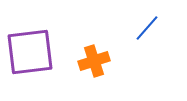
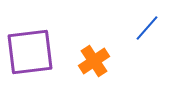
orange cross: rotated 16 degrees counterclockwise
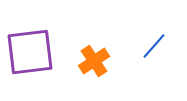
blue line: moved 7 px right, 18 px down
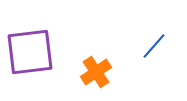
orange cross: moved 2 px right, 11 px down
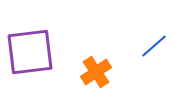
blue line: rotated 8 degrees clockwise
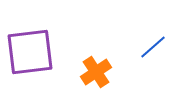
blue line: moved 1 px left, 1 px down
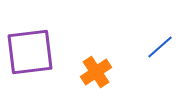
blue line: moved 7 px right
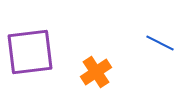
blue line: moved 4 px up; rotated 68 degrees clockwise
